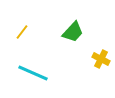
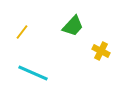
green trapezoid: moved 6 px up
yellow cross: moved 8 px up
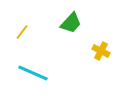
green trapezoid: moved 2 px left, 3 px up
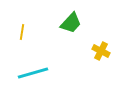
yellow line: rotated 28 degrees counterclockwise
cyan line: rotated 40 degrees counterclockwise
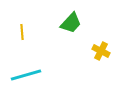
yellow line: rotated 14 degrees counterclockwise
cyan line: moved 7 px left, 2 px down
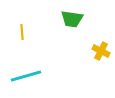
green trapezoid: moved 1 px right, 4 px up; rotated 55 degrees clockwise
cyan line: moved 1 px down
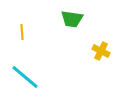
cyan line: moved 1 px left, 1 px down; rotated 56 degrees clockwise
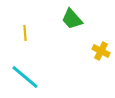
green trapezoid: rotated 40 degrees clockwise
yellow line: moved 3 px right, 1 px down
